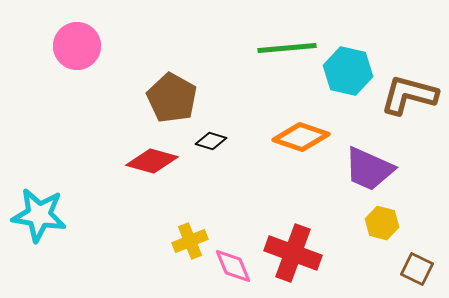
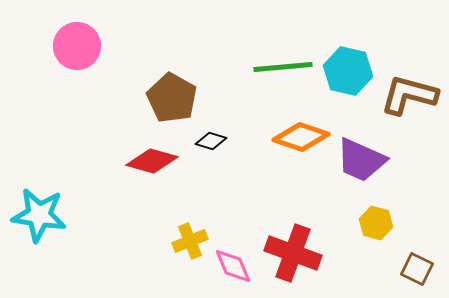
green line: moved 4 px left, 19 px down
purple trapezoid: moved 8 px left, 9 px up
yellow hexagon: moved 6 px left
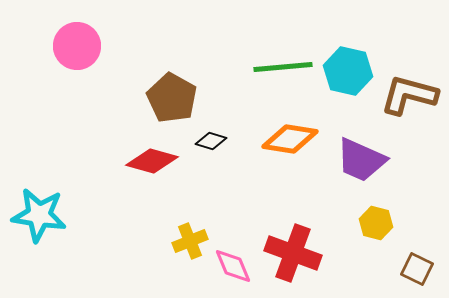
orange diamond: moved 11 px left, 2 px down; rotated 10 degrees counterclockwise
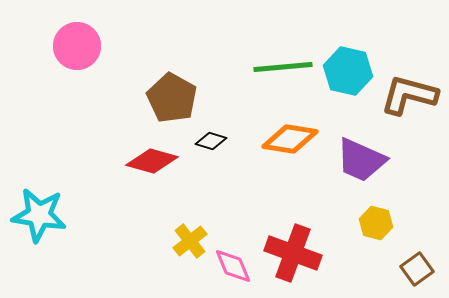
yellow cross: rotated 16 degrees counterclockwise
brown square: rotated 28 degrees clockwise
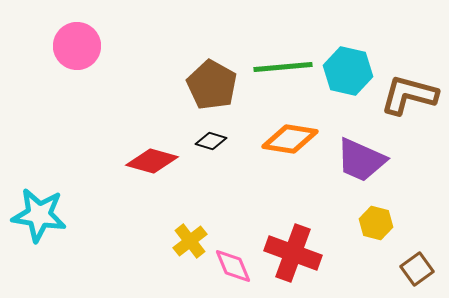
brown pentagon: moved 40 px right, 13 px up
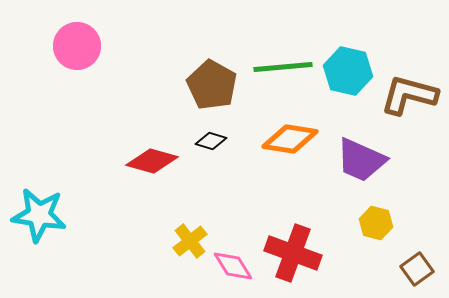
pink diamond: rotated 9 degrees counterclockwise
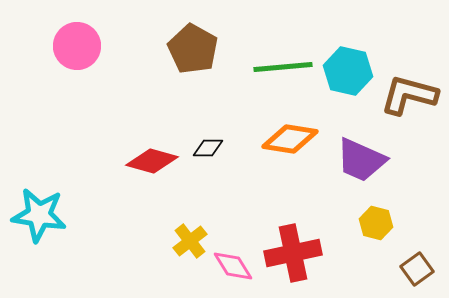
brown pentagon: moved 19 px left, 36 px up
black diamond: moved 3 px left, 7 px down; rotated 16 degrees counterclockwise
red cross: rotated 32 degrees counterclockwise
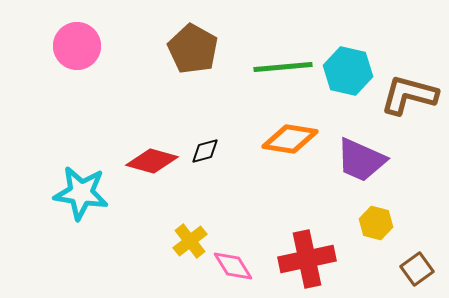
black diamond: moved 3 px left, 3 px down; rotated 16 degrees counterclockwise
cyan star: moved 42 px right, 22 px up
red cross: moved 14 px right, 6 px down
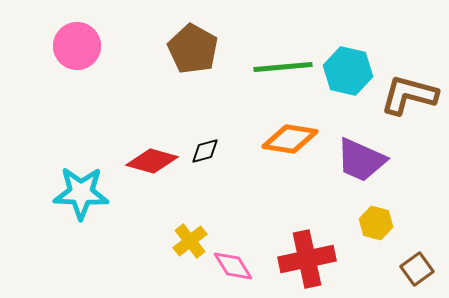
cyan star: rotated 6 degrees counterclockwise
